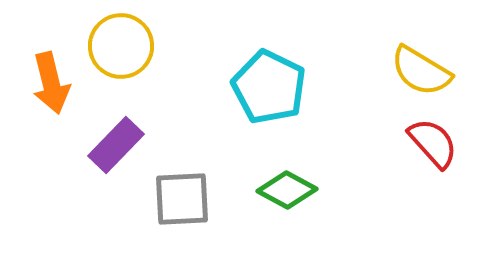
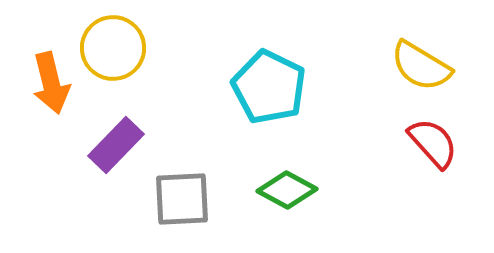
yellow circle: moved 8 px left, 2 px down
yellow semicircle: moved 5 px up
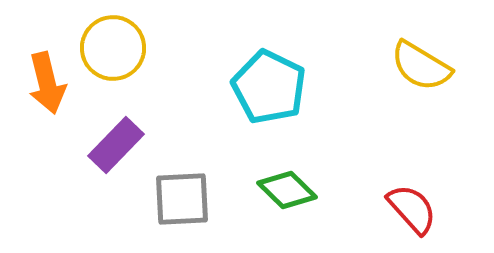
orange arrow: moved 4 px left
red semicircle: moved 21 px left, 66 px down
green diamond: rotated 16 degrees clockwise
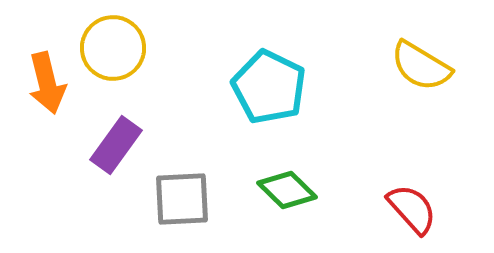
purple rectangle: rotated 8 degrees counterclockwise
